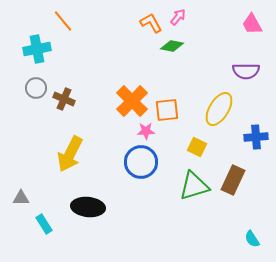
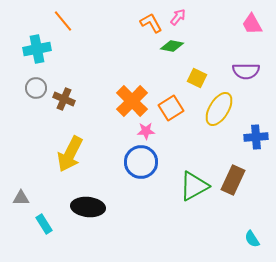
orange square: moved 4 px right, 2 px up; rotated 25 degrees counterclockwise
yellow square: moved 69 px up
green triangle: rotated 12 degrees counterclockwise
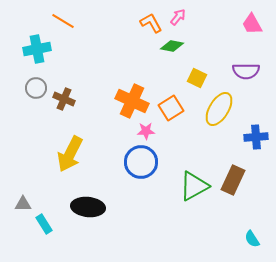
orange line: rotated 20 degrees counterclockwise
orange cross: rotated 20 degrees counterclockwise
gray triangle: moved 2 px right, 6 px down
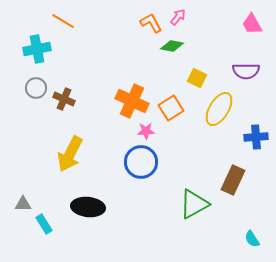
green triangle: moved 18 px down
